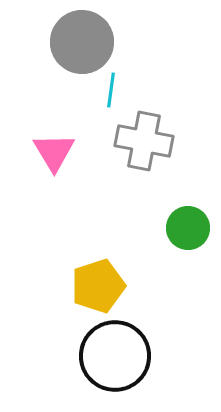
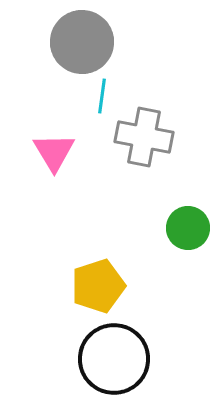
cyan line: moved 9 px left, 6 px down
gray cross: moved 4 px up
black circle: moved 1 px left, 3 px down
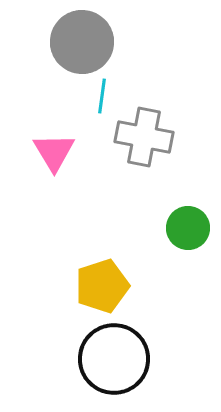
yellow pentagon: moved 4 px right
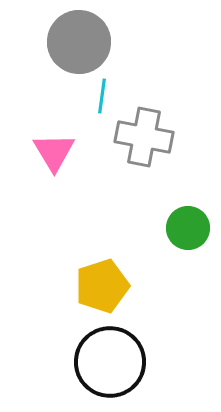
gray circle: moved 3 px left
black circle: moved 4 px left, 3 px down
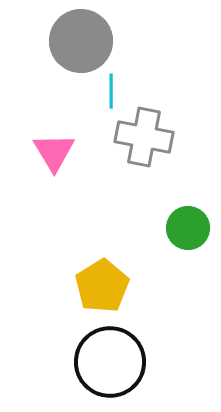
gray circle: moved 2 px right, 1 px up
cyan line: moved 9 px right, 5 px up; rotated 8 degrees counterclockwise
yellow pentagon: rotated 14 degrees counterclockwise
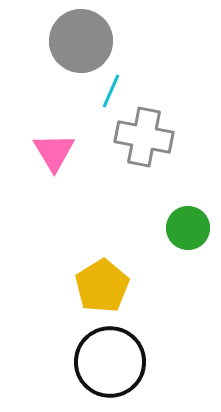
cyan line: rotated 24 degrees clockwise
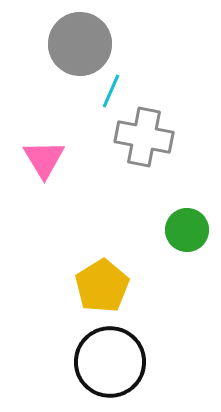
gray circle: moved 1 px left, 3 px down
pink triangle: moved 10 px left, 7 px down
green circle: moved 1 px left, 2 px down
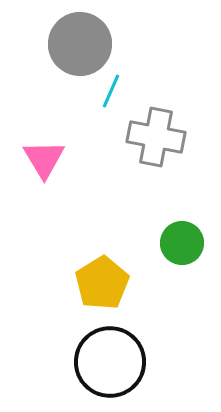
gray cross: moved 12 px right
green circle: moved 5 px left, 13 px down
yellow pentagon: moved 3 px up
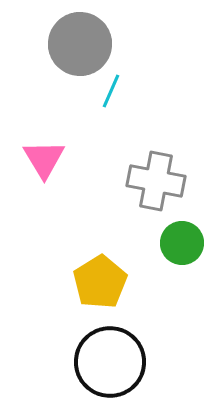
gray cross: moved 44 px down
yellow pentagon: moved 2 px left, 1 px up
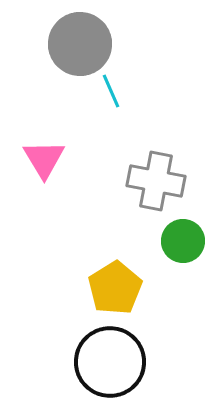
cyan line: rotated 48 degrees counterclockwise
green circle: moved 1 px right, 2 px up
yellow pentagon: moved 15 px right, 6 px down
